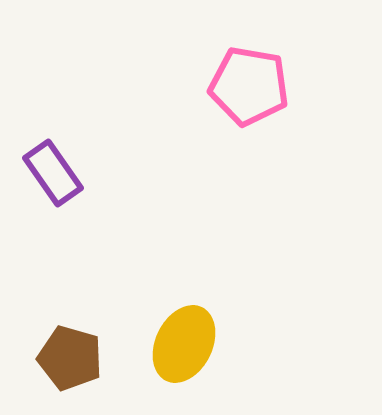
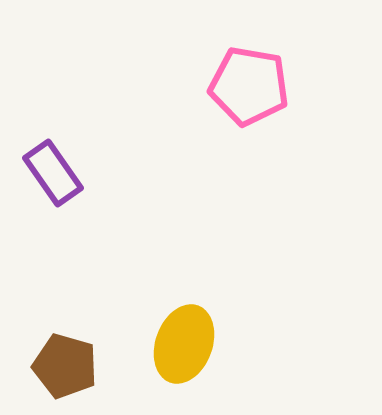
yellow ellipse: rotated 6 degrees counterclockwise
brown pentagon: moved 5 px left, 8 px down
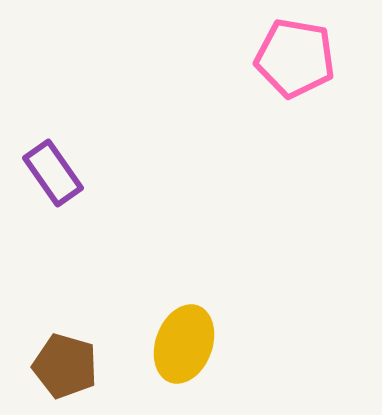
pink pentagon: moved 46 px right, 28 px up
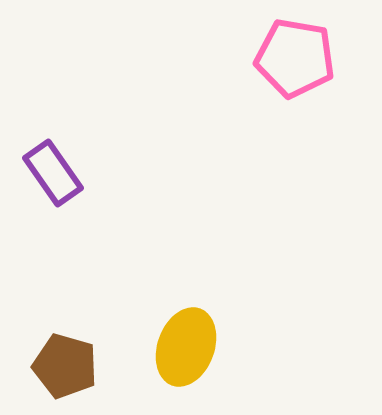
yellow ellipse: moved 2 px right, 3 px down
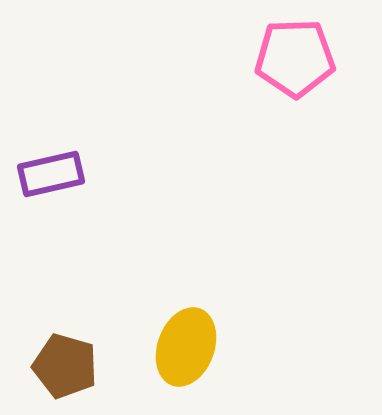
pink pentagon: rotated 12 degrees counterclockwise
purple rectangle: moved 2 px left, 1 px down; rotated 68 degrees counterclockwise
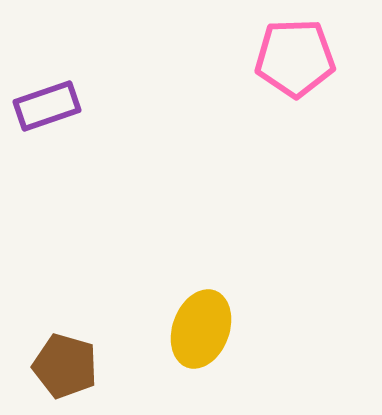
purple rectangle: moved 4 px left, 68 px up; rotated 6 degrees counterclockwise
yellow ellipse: moved 15 px right, 18 px up
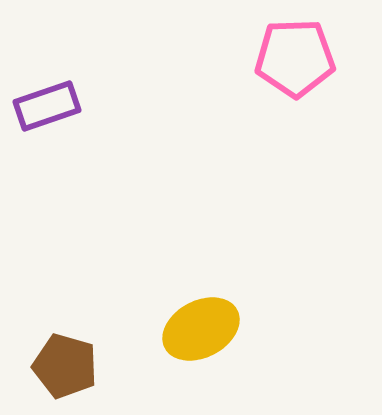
yellow ellipse: rotated 42 degrees clockwise
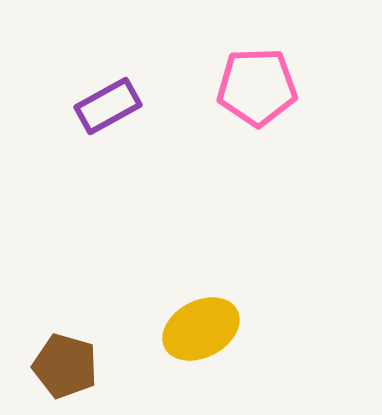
pink pentagon: moved 38 px left, 29 px down
purple rectangle: moved 61 px right; rotated 10 degrees counterclockwise
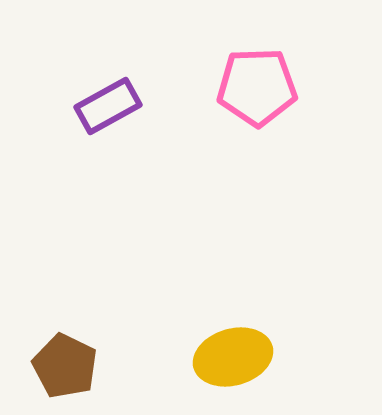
yellow ellipse: moved 32 px right, 28 px down; rotated 12 degrees clockwise
brown pentagon: rotated 10 degrees clockwise
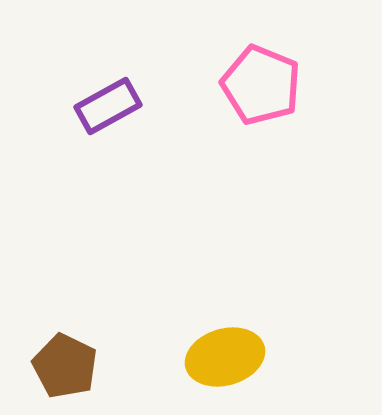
pink pentagon: moved 4 px right, 2 px up; rotated 24 degrees clockwise
yellow ellipse: moved 8 px left
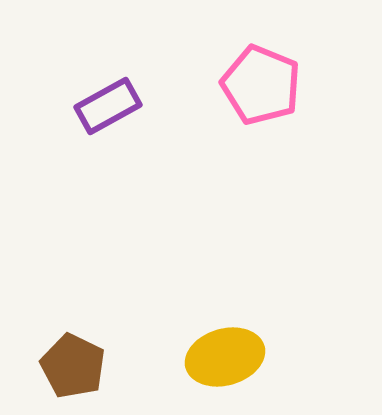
brown pentagon: moved 8 px right
